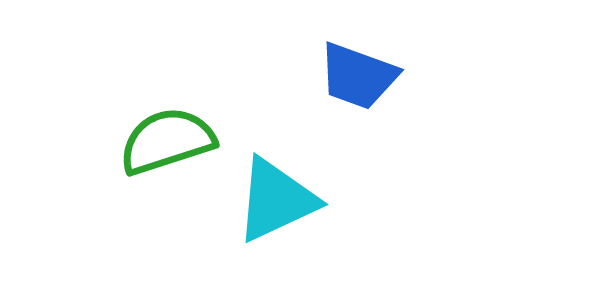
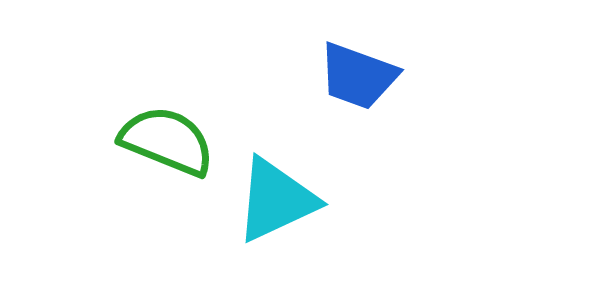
green semicircle: rotated 40 degrees clockwise
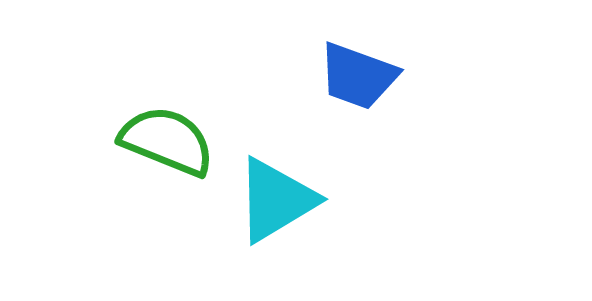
cyan triangle: rotated 6 degrees counterclockwise
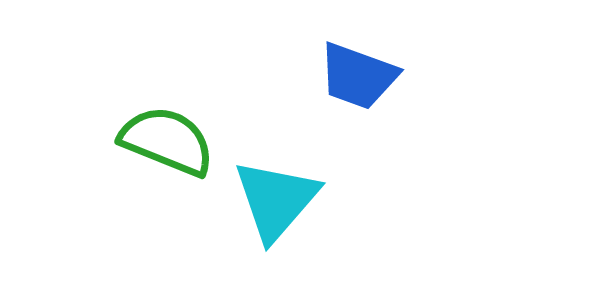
cyan triangle: rotated 18 degrees counterclockwise
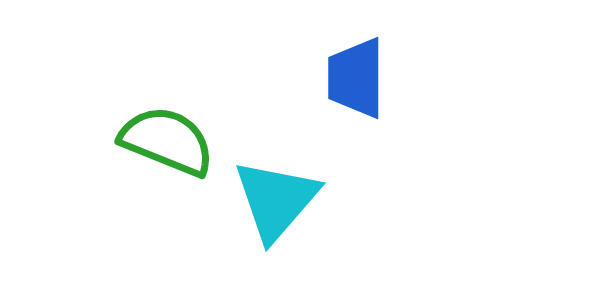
blue trapezoid: moved 2 px left, 2 px down; rotated 70 degrees clockwise
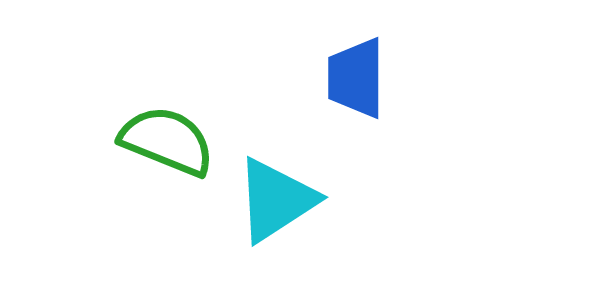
cyan triangle: rotated 16 degrees clockwise
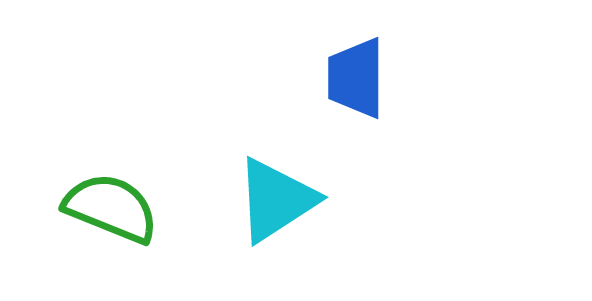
green semicircle: moved 56 px left, 67 px down
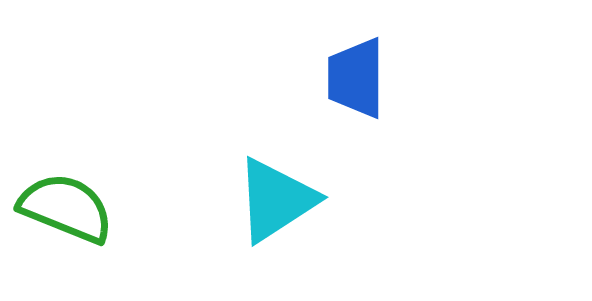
green semicircle: moved 45 px left
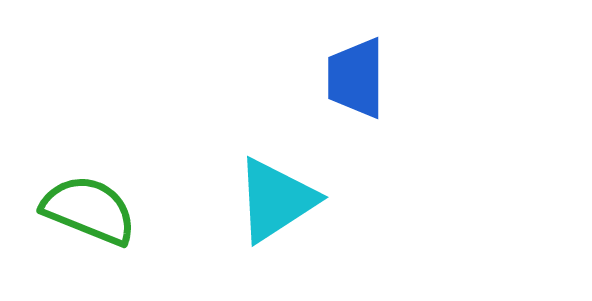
green semicircle: moved 23 px right, 2 px down
